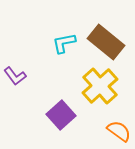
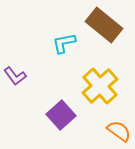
brown rectangle: moved 2 px left, 17 px up
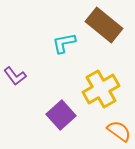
yellow cross: moved 1 px right, 3 px down; rotated 12 degrees clockwise
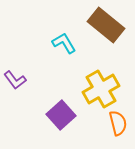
brown rectangle: moved 2 px right
cyan L-shape: rotated 70 degrees clockwise
purple L-shape: moved 4 px down
orange semicircle: moved 1 px left, 8 px up; rotated 40 degrees clockwise
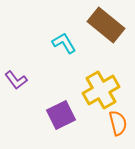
purple L-shape: moved 1 px right
yellow cross: moved 1 px down
purple square: rotated 16 degrees clockwise
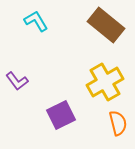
cyan L-shape: moved 28 px left, 22 px up
purple L-shape: moved 1 px right, 1 px down
yellow cross: moved 4 px right, 8 px up
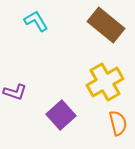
purple L-shape: moved 2 px left, 11 px down; rotated 35 degrees counterclockwise
purple square: rotated 16 degrees counterclockwise
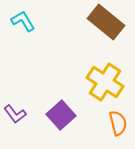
cyan L-shape: moved 13 px left
brown rectangle: moved 3 px up
yellow cross: rotated 27 degrees counterclockwise
purple L-shape: moved 22 px down; rotated 35 degrees clockwise
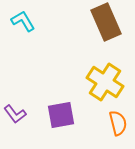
brown rectangle: rotated 27 degrees clockwise
purple square: rotated 32 degrees clockwise
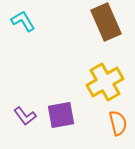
yellow cross: rotated 27 degrees clockwise
purple L-shape: moved 10 px right, 2 px down
